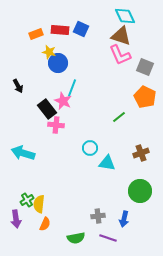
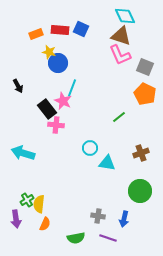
orange pentagon: moved 3 px up
gray cross: rotated 16 degrees clockwise
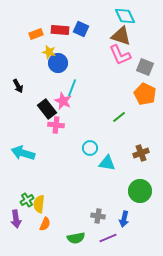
purple line: rotated 42 degrees counterclockwise
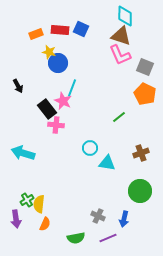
cyan diamond: rotated 25 degrees clockwise
gray cross: rotated 16 degrees clockwise
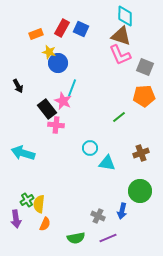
red rectangle: moved 2 px right, 2 px up; rotated 66 degrees counterclockwise
orange pentagon: moved 1 px left, 2 px down; rotated 30 degrees counterclockwise
blue arrow: moved 2 px left, 8 px up
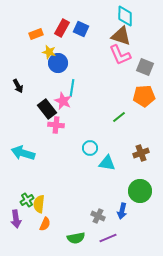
cyan line: rotated 12 degrees counterclockwise
